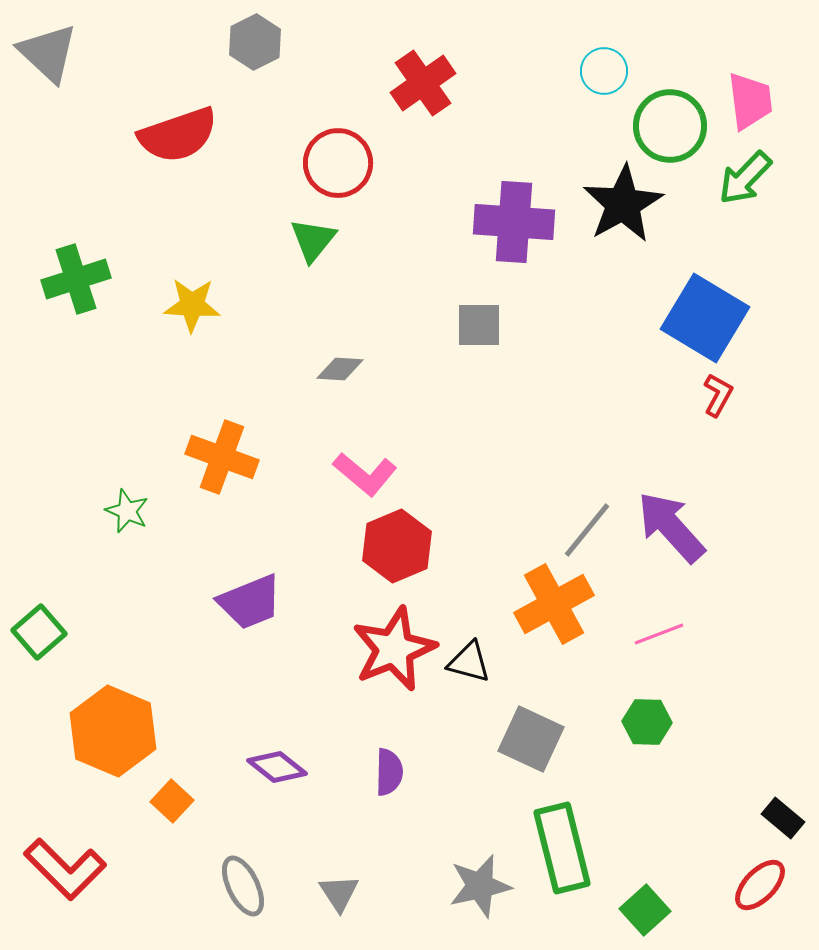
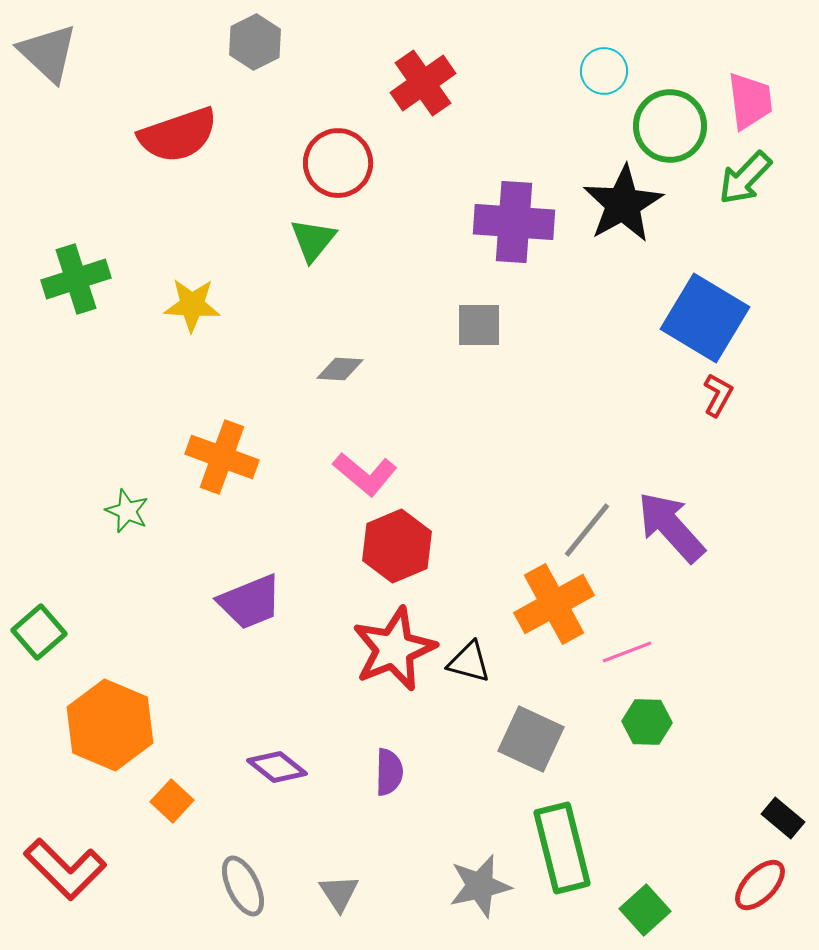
pink line at (659, 634): moved 32 px left, 18 px down
orange hexagon at (113, 731): moved 3 px left, 6 px up
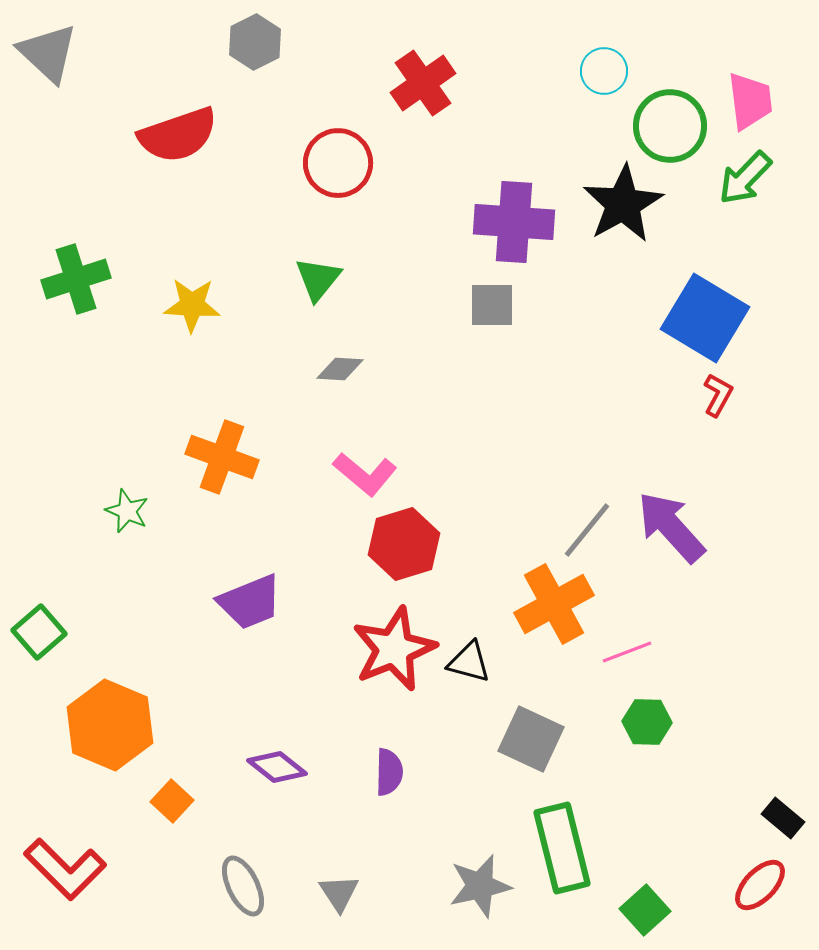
green triangle at (313, 240): moved 5 px right, 39 px down
gray square at (479, 325): moved 13 px right, 20 px up
red hexagon at (397, 546): moved 7 px right, 2 px up; rotated 6 degrees clockwise
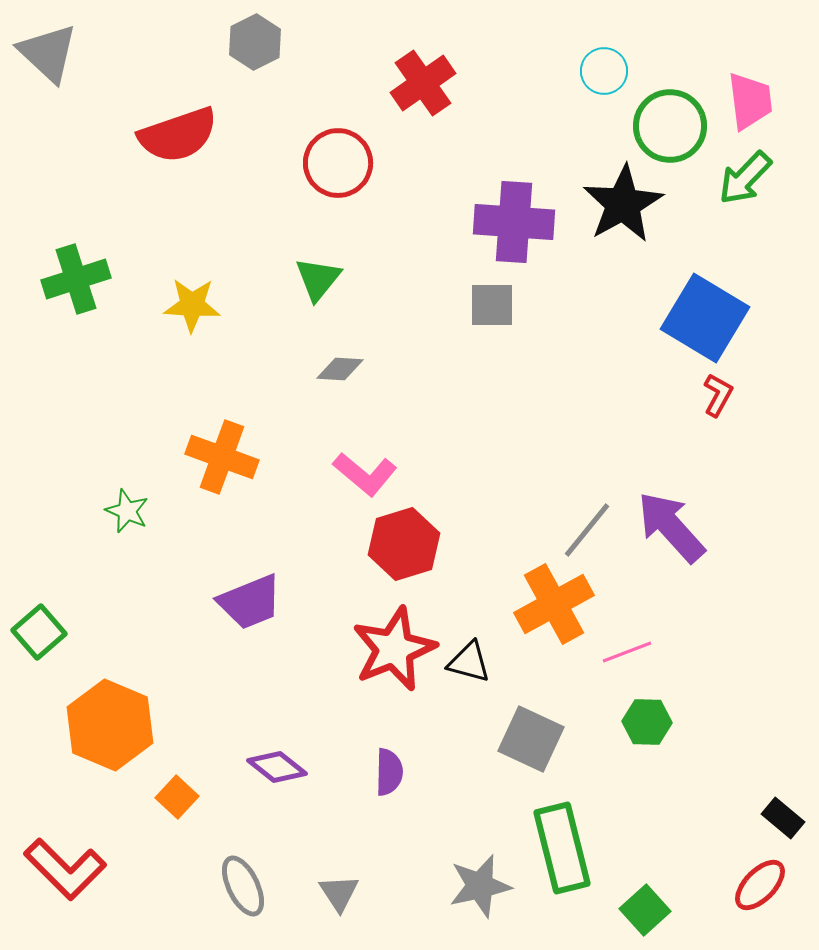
orange square at (172, 801): moved 5 px right, 4 px up
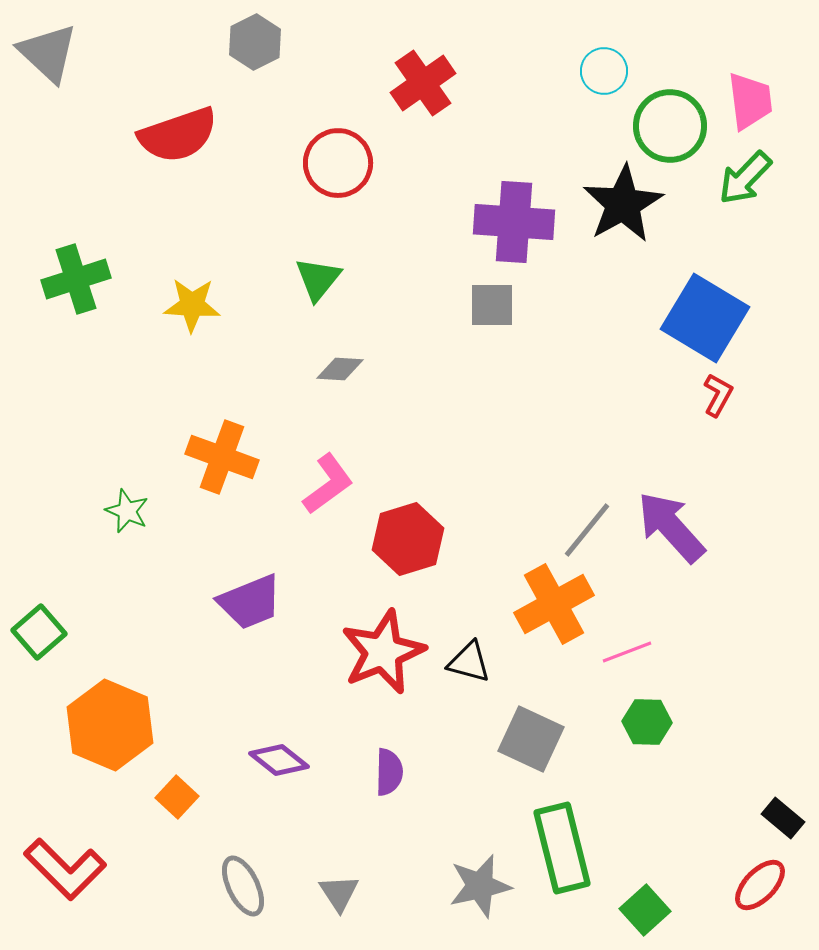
pink L-shape at (365, 474): moved 37 px left, 10 px down; rotated 76 degrees counterclockwise
red hexagon at (404, 544): moved 4 px right, 5 px up
red star at (394, 649): moved 11 px left, 3 px down
purple diamond at (277, 767): moved 2 px right, 7 px up
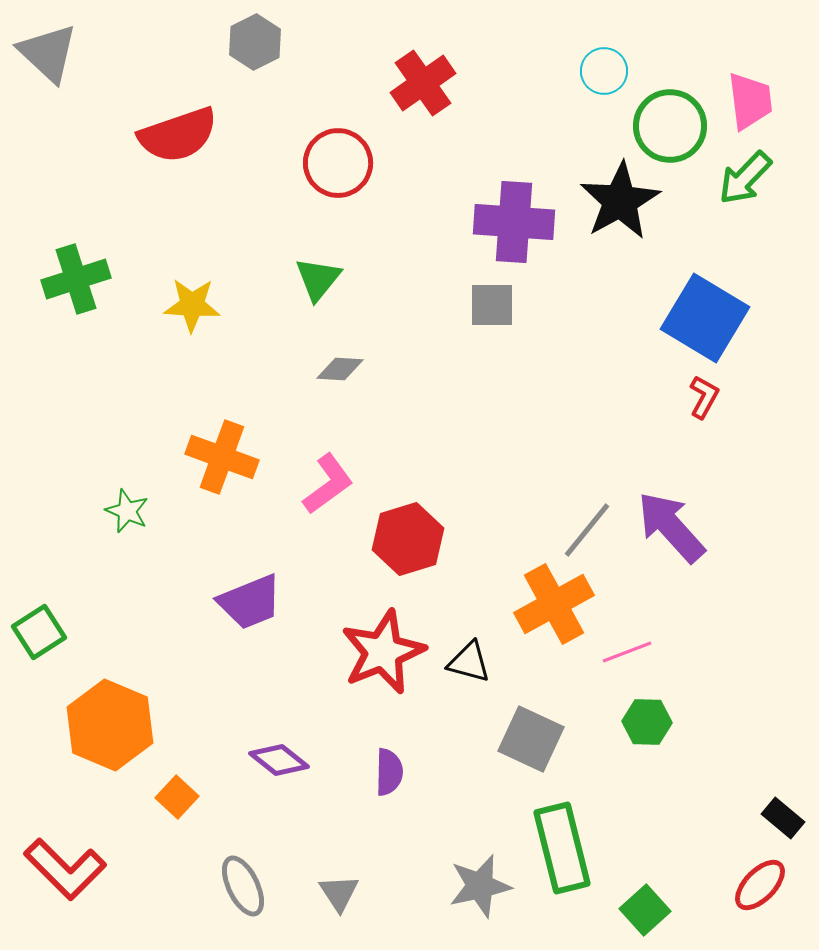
black star at (623, 204): moved 3 px left, 3 px up
red L-shape at (718, 395): moved 14 px left, 2 px down
green square at (39, 632): rotated 8 degrees clockwise
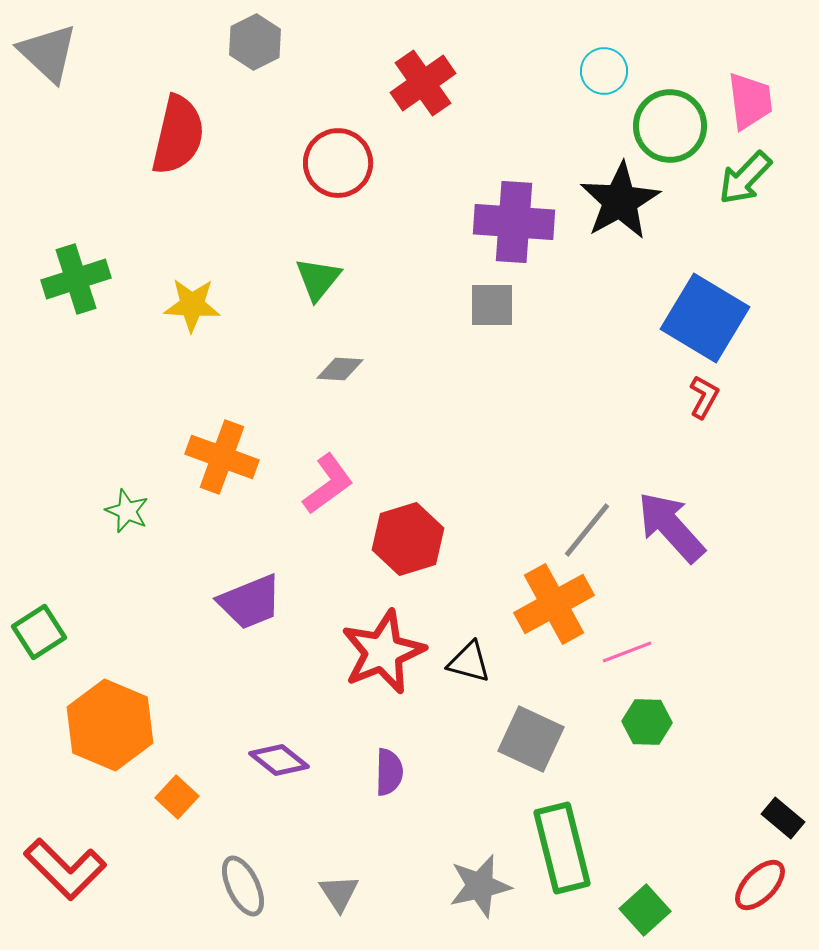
red semicircle at (178, 135): rotated 58 degrees counterclockwise
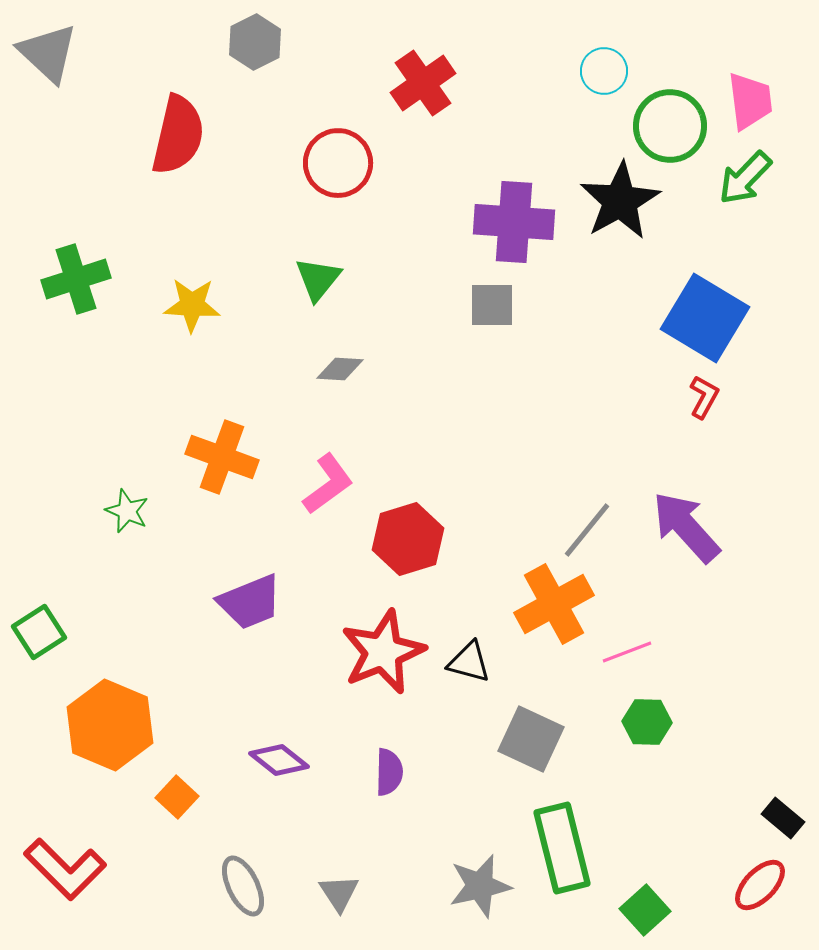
purple arrow at (671, 527): moved 15 px right
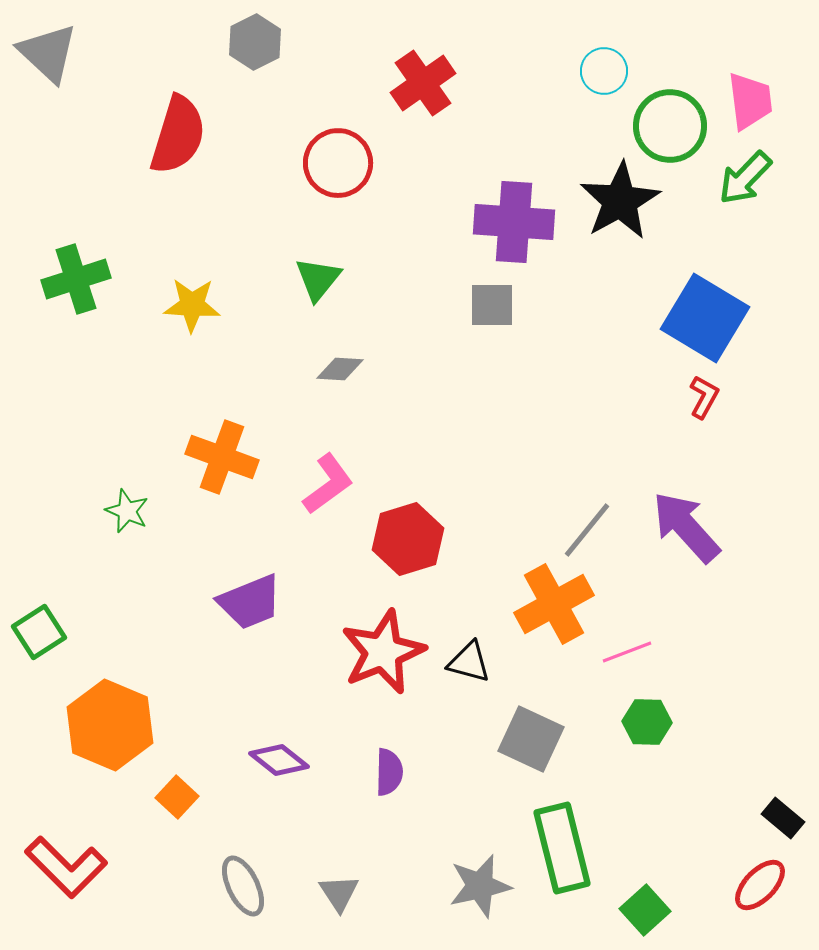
red semicircle at (178, 135): rotated 4 degrees clockwise
red L-shape at (65, 869): moved 1 px right, 2 px up
